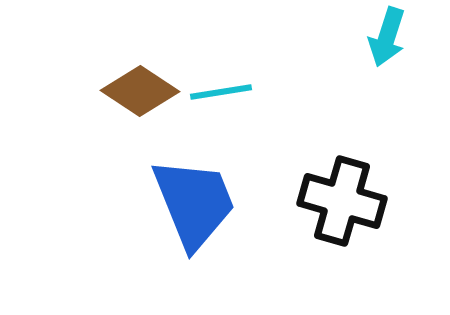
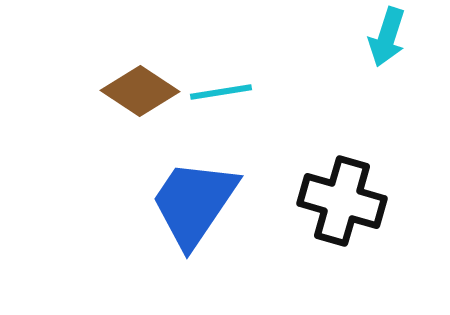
blue trapezoid: rotated 124 degrees counterclockwise
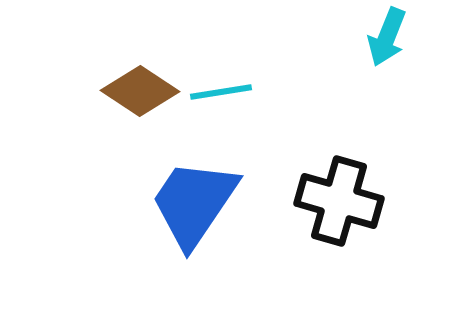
cyan arrow: rotated 4 degrees clockwise
black cross: moved 3 px left
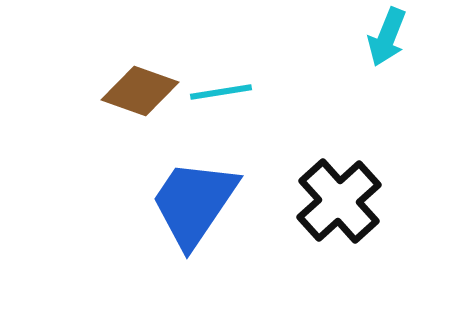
brown diamond: rotated 14 degrees counterclockwise
black cross: rotated 32 degrees clockwise
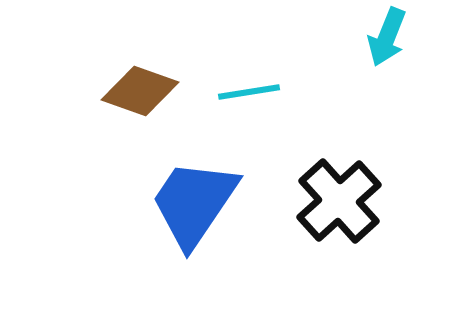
cyan line: moved 28 px right
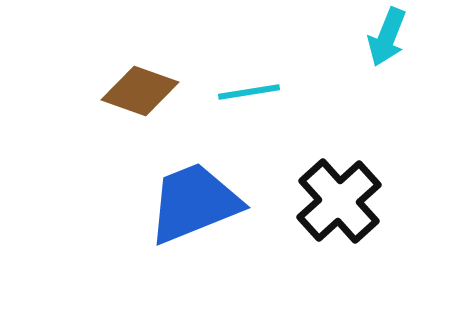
blue trapezoid: rotated 34 degrees clockwise
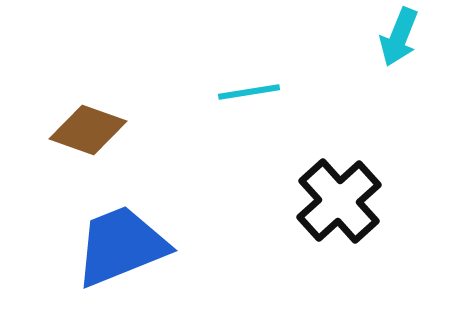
cyan arrow: moved 12 px right
brown diamond: moved 52 px left, 39 px down
blue trapezoid: moved 73 px left, 43 px down
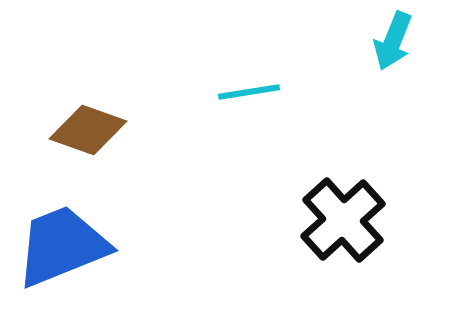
cyan arrow: moved 6 px left, 4 px down
black cross: moved 4 px right, 19 px down
blue trapezoid: moved 59 px left
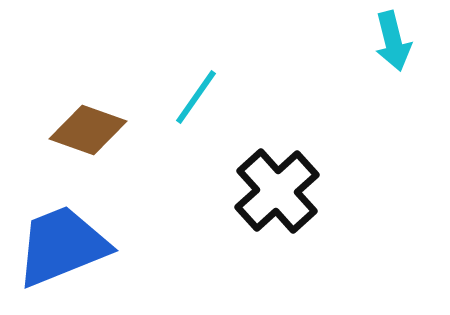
cyan arrow: rotated 36 degrees counterclockwise
cyan line: moved 53 px left, 5 px down; rotated 46 degrees counterclockwise
black cross: moved 66 px left, 29 px up
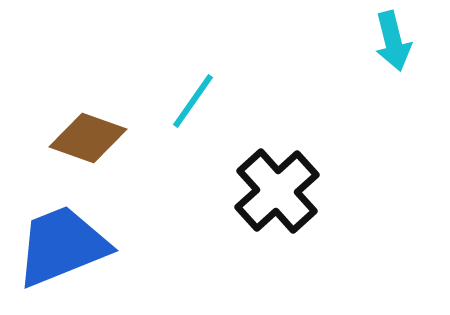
cyan line: moved 3 px left, 4 px down
brown diamond: moved 8 px down
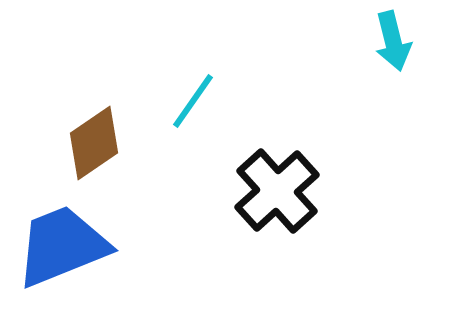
brown diamond: moved 6 px right, 5 px down; rotated 54 degrees counterclockwise
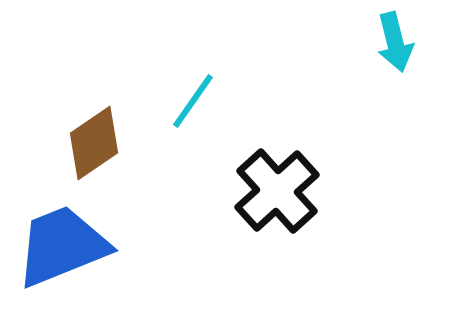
cyan arrow: moved 2 px right, 1 px down
